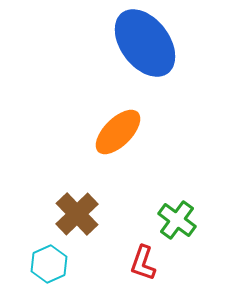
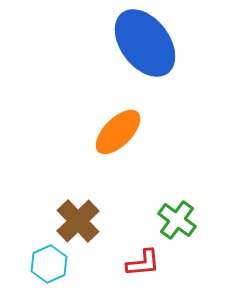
brown cross: moved 1 px right, 7 px down
red L-shape: rotated 114 degrees counterclockwise
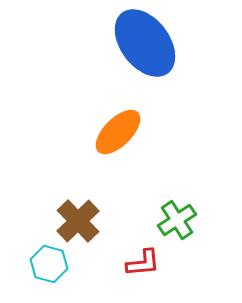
green cross: rotated 21 degrees clockwise
cyan hexagon: rotated 21 degrees counterclockwise
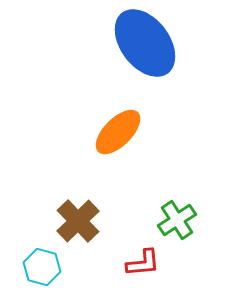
cyan hexagon: moved 7 px left, 3 px down
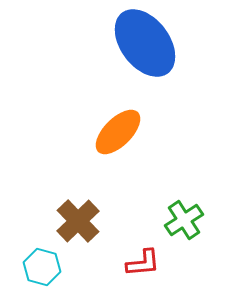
green cross: moved 7 px right
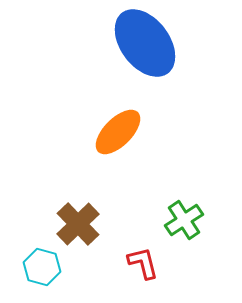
brown cross: moved 3 px down
red L-shape: rotated 99 degrees counterclockwise
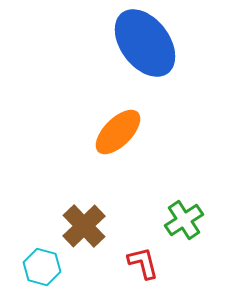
brown cross: moved 6 px right, 2 px down
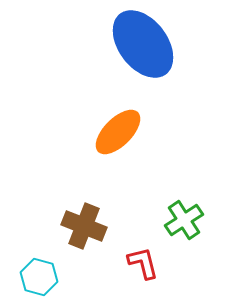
blue ellipse: moved 2 px left, 1 px down
brown cross: rotated 24 degrees counterclockwise
cyan hexagon: moved 3 px left, 10 px down
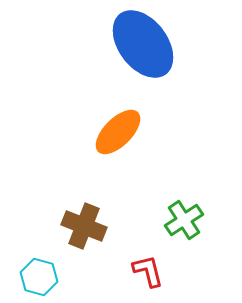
red L-shape: moved 5 px right, 8 px down
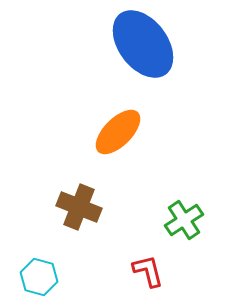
brown cross: moved 5 px left, 19 px up
